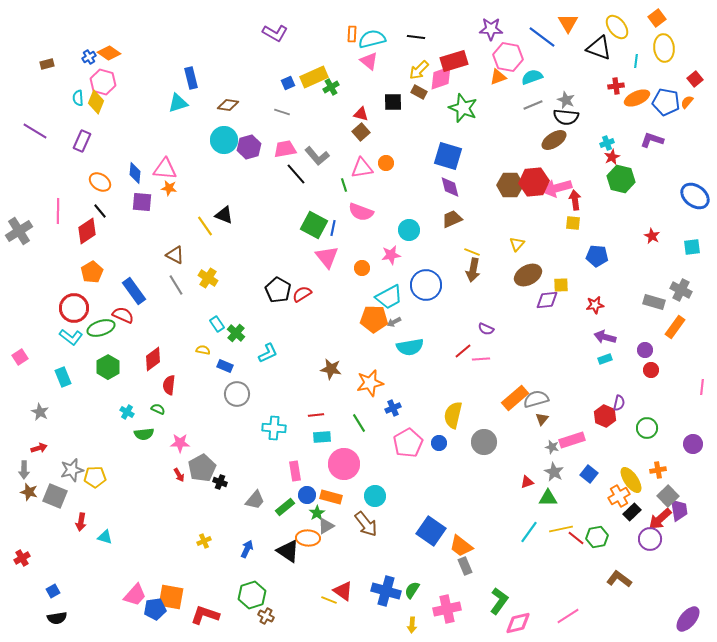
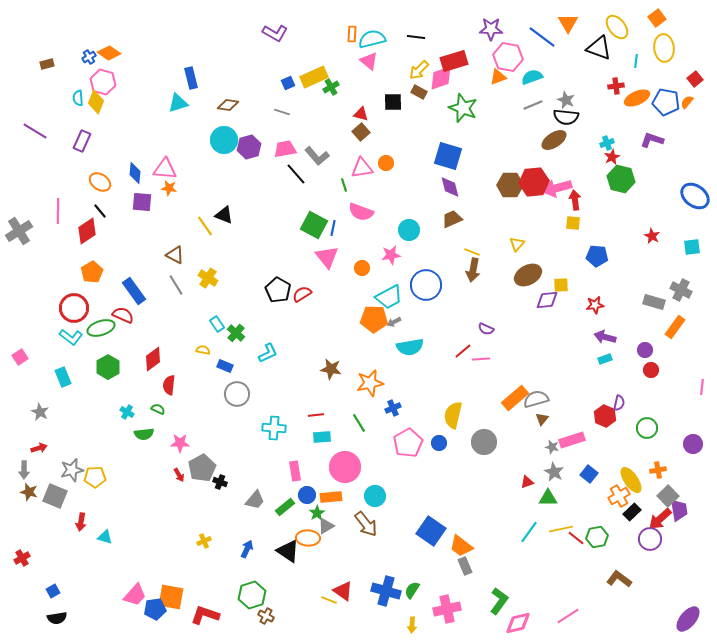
pink circle at (344, 464): moved 1 px right, 3 px down
orange rectangle at (331, 497): rotated 20 degrees counterclockwise
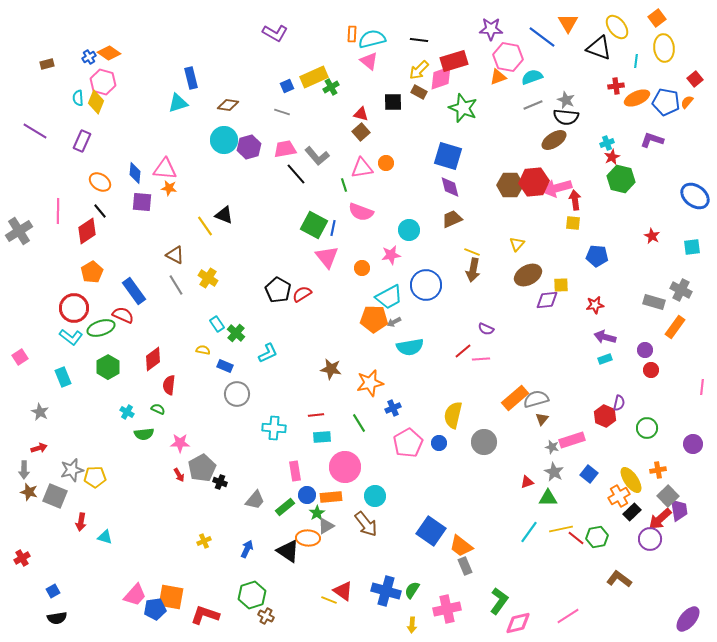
black line at (416, 37): moved 3 px right, 3 px down
blue square at (288, 83): moved 1 px left, 3 px down
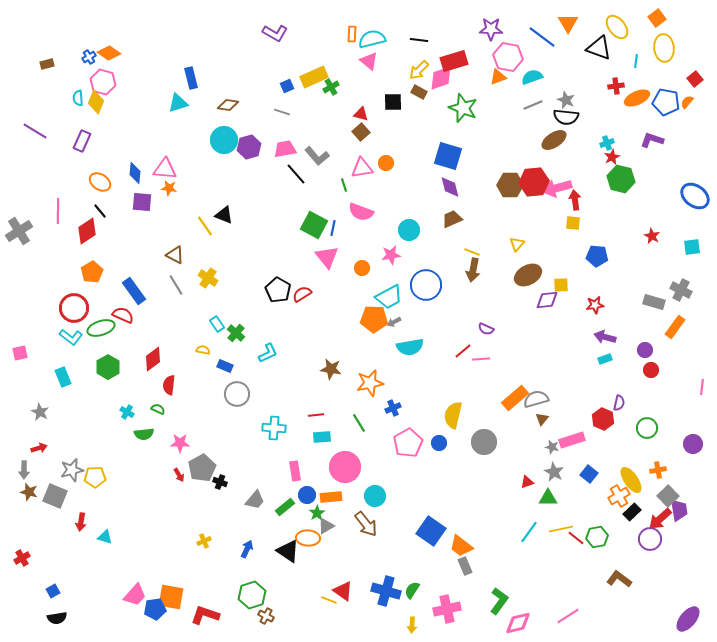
pink square at (20, 357): moved 4 px up; rotated 21 degrees clockwise
red hexagon at (605, 416): moved 2 px left, 3 px down
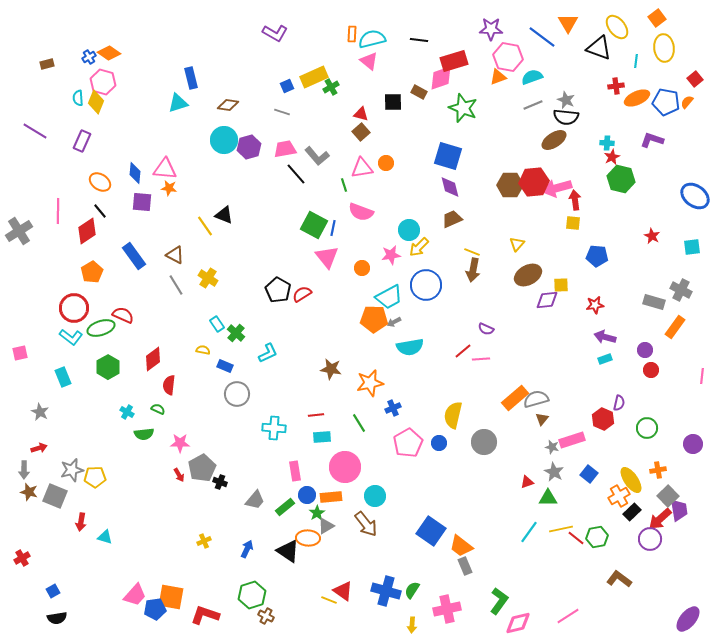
yellow arrow at (419, 70): moved 177 px down
cyan cross at (607, 143): rotated 24 degrees clockwise
blue rectangle at (134, 291): moved 35 px up
pink line at (702, 387): moved 11 px up
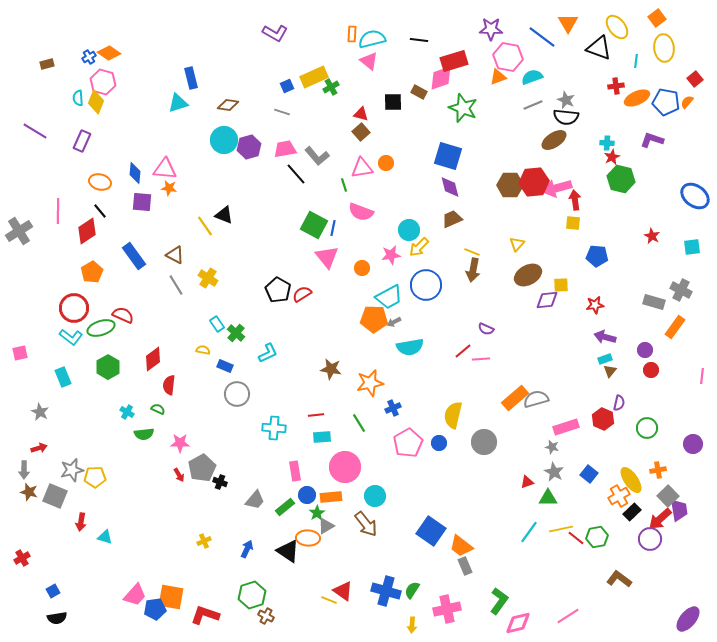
orange ellipse at (100, 182): rotated 20 degrees counterclockwise
brown triangle at (542, 419): moved 68 px right, 48 px up
pink rectangle at (572, 440): moved 6 px left, 13 px up
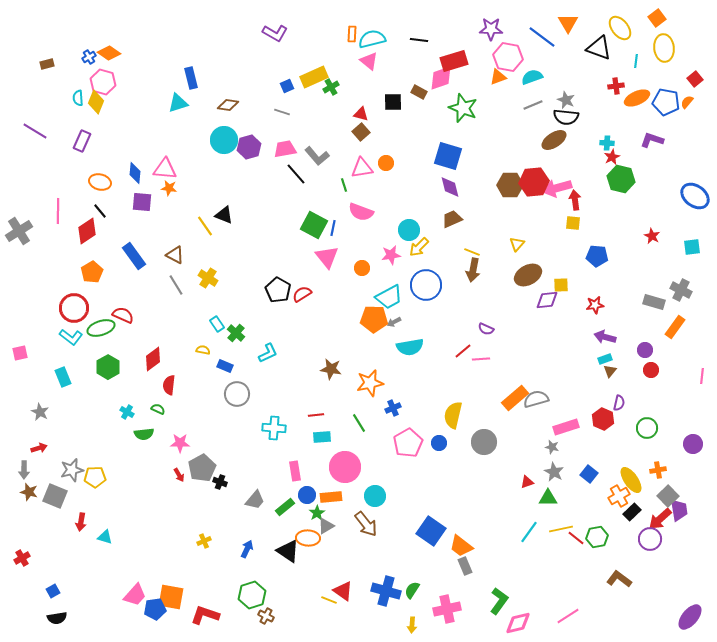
yellow ellipse at (617, 27): moved 3 px right, 1 px down
purple ellipse at (688, 619): moved 2 px right, 2 px up
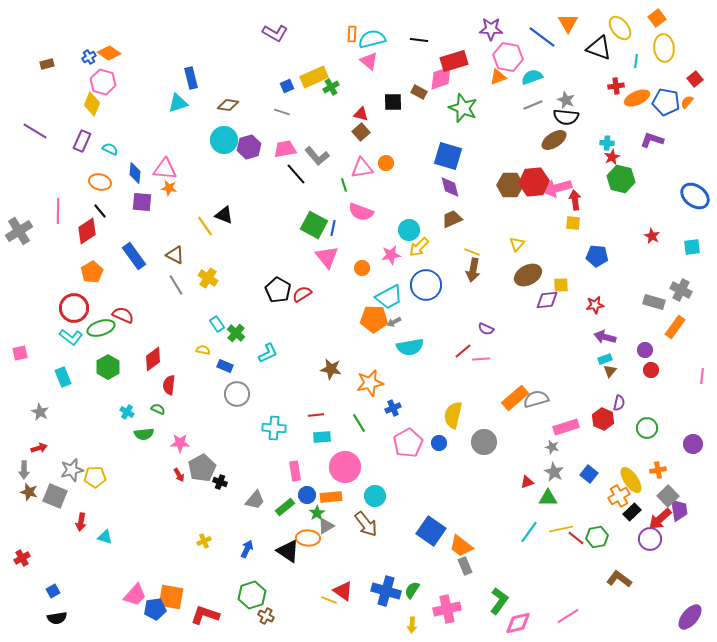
cyan semicircle at (78, 98): moved 32 px right, 51 px down; rotated 119 degrees clockwise
yellow diamond at (96, 102): moved 4 px left, 2 px down
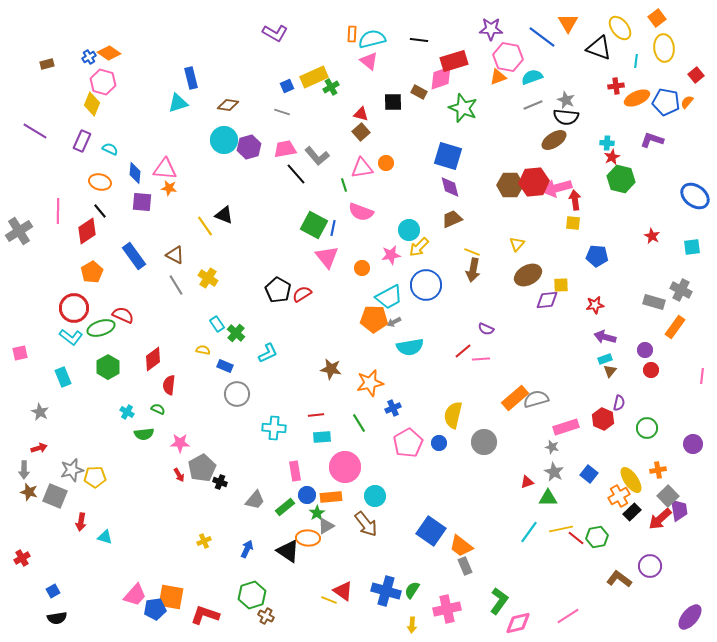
red square at (695, 79): moved 1 px right, 4 px up
purple circle at (650, 539): moved 27 px down
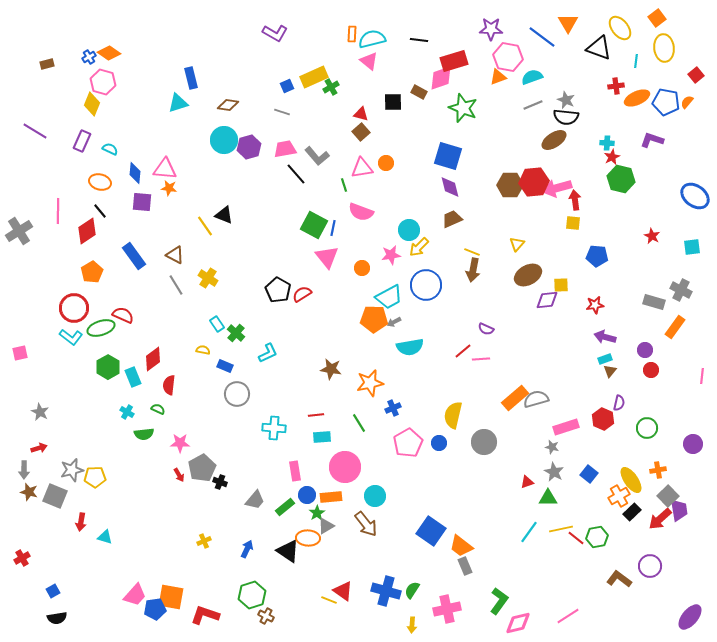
cyan rectangle at (63, 377): moved 70 px right
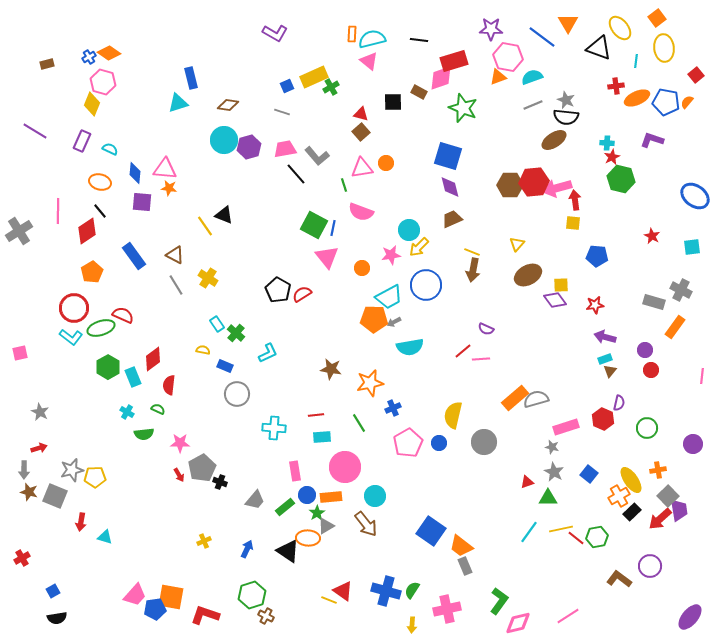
purple diamond at (547, 300): moved 8 px right; rotated 60 degrees clockwise
